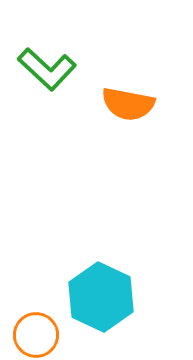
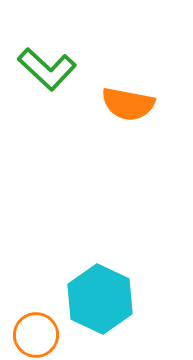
cyan hexagon: moved 1 px left, 2 px down
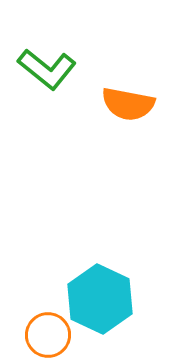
green L-shape: rotated 4 degrees counterclockwise
orange circle: moved 12 px right
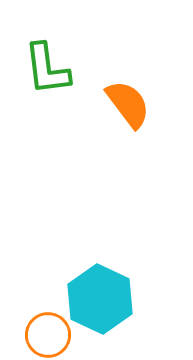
green L-shape: rotated 44 degrees clockwise
orange semicircle: rotated 138 degrees counterclockwise
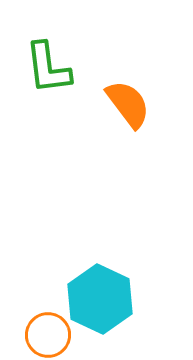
green L-shape: moved 1 px right, 1 px up
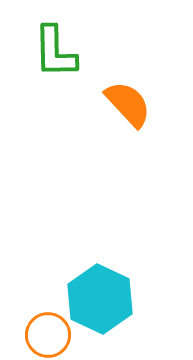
green L-shape: moved 7 px right, 16 px up; rotated 6 degrees clockwise
orange semicircle: rotated 6 degrees counterclockwise
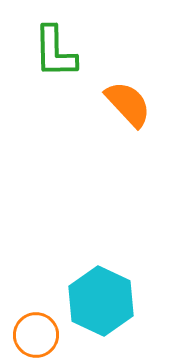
cyan hexagon: moved 1 px right, 2 px down
orange circle: moved 12 px left
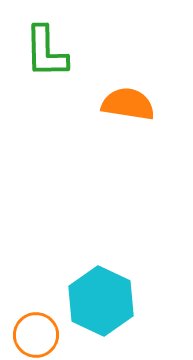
green L-shape: moved 9 px left
orange semicircle: rotated 38 degrees counterclockwise
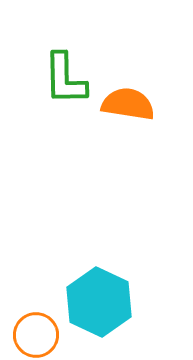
green L-shape: moved 19 px right, 27 px down
cyan hexagon: moved 2 px left, 1 px down
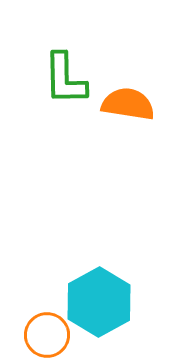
cyan hexagon: rotated 6 degrees clockwise
orange circle: moved 11 px right
